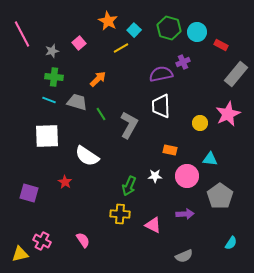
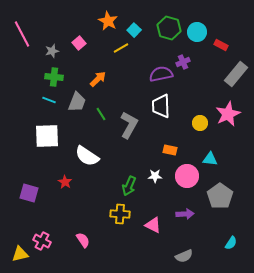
gray trapezoid: rotated 95 degrees clockwise
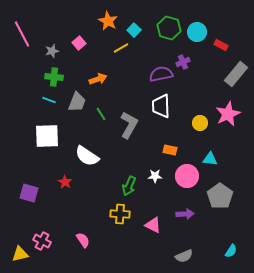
orange arrow: rotated 24 degrees clockwise
cyan semicircle: moved 8 px down
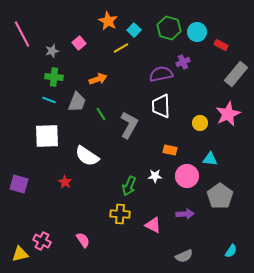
purple square: moved 10 px left, 9 px up
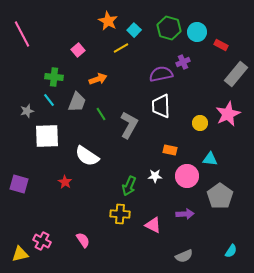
pink square: moved 1 px left, 7 px down
gray star: moved 25 px left, 60 px down
cyan line: rotated 32 degrees clockwise
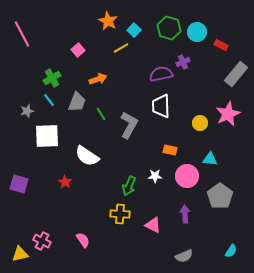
green cross: moved 2 px left, 1 px down; rotated 36 degrees counterclockwise
purple arrow: rotated 90 degrees counterclockwise
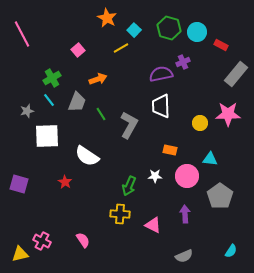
orange star: moved 1 px left, 3 px up
pink star: rotated 25 degrees clockwise
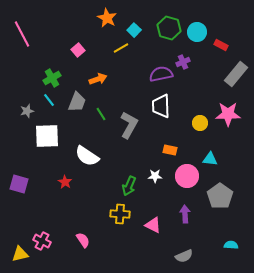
cyan semicircle: moved 6 px up; rotated 120 degrees counterclockwise
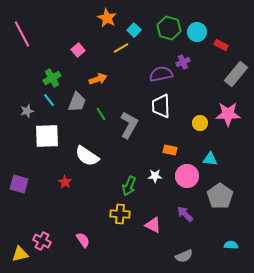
purple arrow: rotated 42 degrees counterclockwise
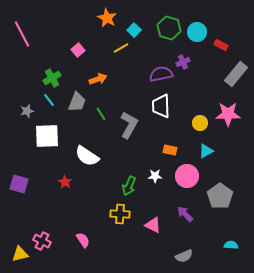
cyan triangle: moved 4 px left, 8 px up; rotated 35 degrees counterclockwise
